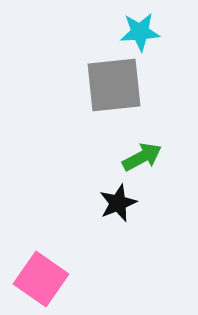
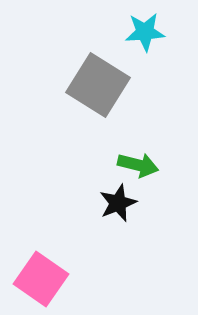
cyan star: moved 5 px right
gray square: moved 16 px left; rotated 38 degrees clockwise
green arrow: moved 4 px left, 8 px down; rotated 42 degrees clockwise
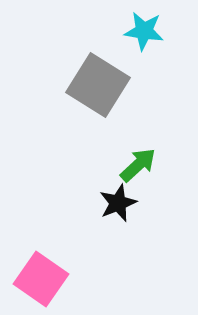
cyan star: moved 1 px left, 1 px up; rotated 12 degrees clockwise
green arrow: rotated 57 degrees counterclockwise
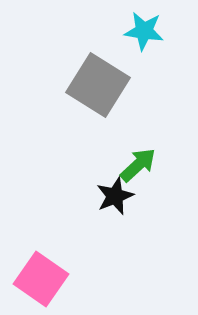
black star: moved 3 px left, 7 px up
